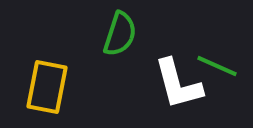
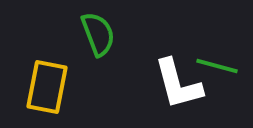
green semicircle: moved 22 px left; rotated 39 degrees counterclockwise
green line: rotated 9 degrees counterclockwise
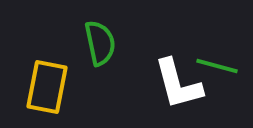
green semicircle: moved 2 px right, 9 px down; rotated 9 degrees clockwise
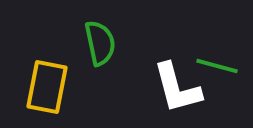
white L-shape: moved 1 px left, 4 px down
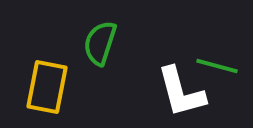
green semicircle: rotated 150 degrees counterclockwise
white L-shape: moved 4 px right, 4 px down
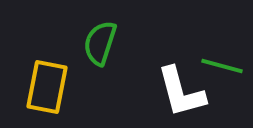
green line: moved 5 px right
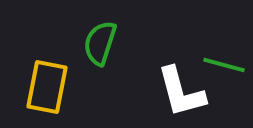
green line: moved 2 px right, 1 px up
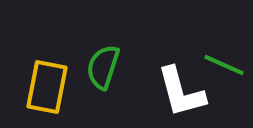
green semicircle: moved 3 px right, 24 px down
green line: rotated 9 degrees clockwise
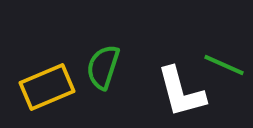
yellow rectangle: rotated 56 degrees clockwise
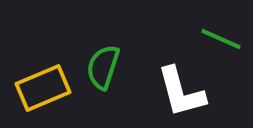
green line: moved 3 px left, 26 px up
yellow rectangle: moved 4 px left, 1 px down
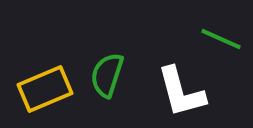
green semicircle: moved 4 px right, 8 px down
yellow rectangle: moved 2 px right, 1 px down
